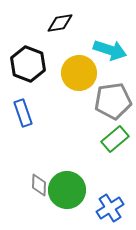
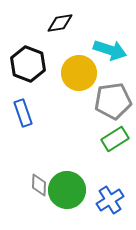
green rectangle: rotated 8 degrees clockwise
blue cross: moved 8 px up
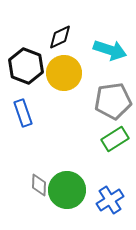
black diamond: moved 14 px down; rotated 16 degrees counterclockwise
black hexagon: moved 2 px left, 2 px down
yellow circle: moved 15 px left
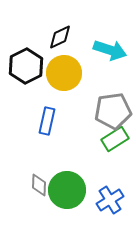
black hexagon: rotated 12 degrees clockwise
gray pentagon: moved 10 px down
blue rectangle: moved 24 px right, 8 px down; rotated 32 degrees clockwise
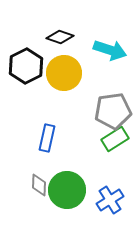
black diamond: rotated 44 degrees clockwise
blue rectangle: moved 17 px down
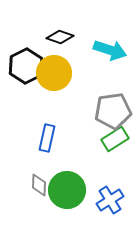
yellow circle: moved 10 px left
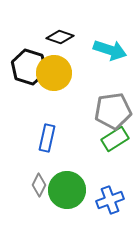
black hexagon: moved 3 px right, 1 px down; rotated 16 degrees counterclockwise
gray diamond: rotated 25 degrees clockwise
blue cross: rotated 12 degrees clockwise
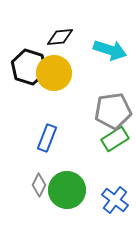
black diamond: rotated 24 degrees counterclockwise
blue rectangle: rotated 8 degrees clockwise
blue cross: moved 5 px right; rotated 32 degrees counterclockwise
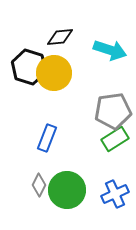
blue cross: moved 6 px up; rotated 28 degrees clockwise
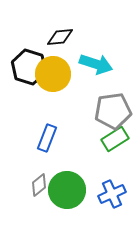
cyan arrow: moved 14 px left, 14 px down
yellow circle: moved 1 px left, 1 px down
gray diamond: rotated 25 degrees clockwise
blue cross: moved 3 px left
